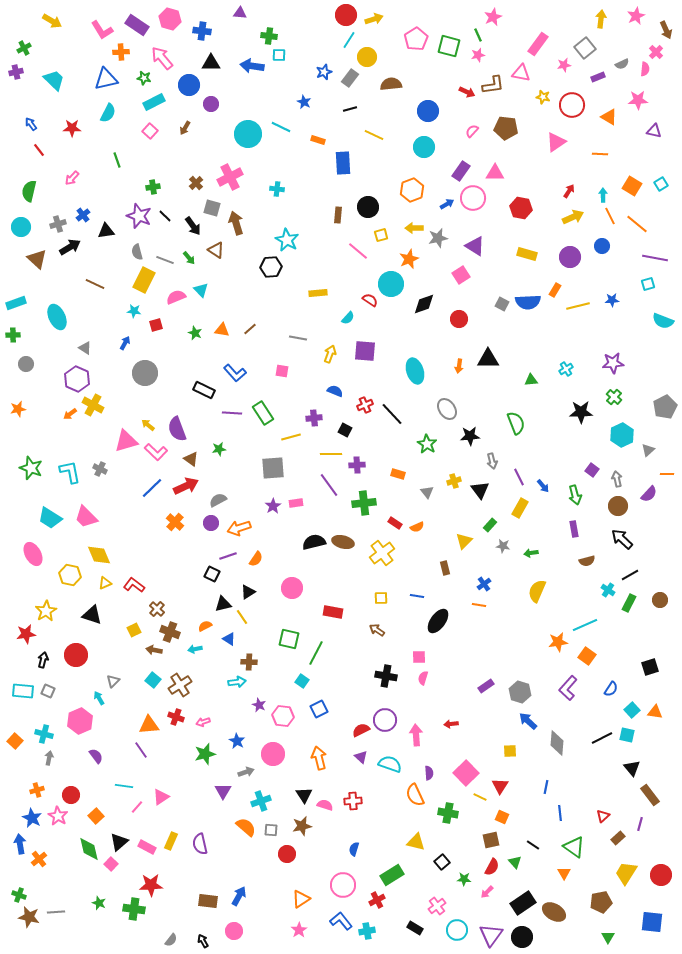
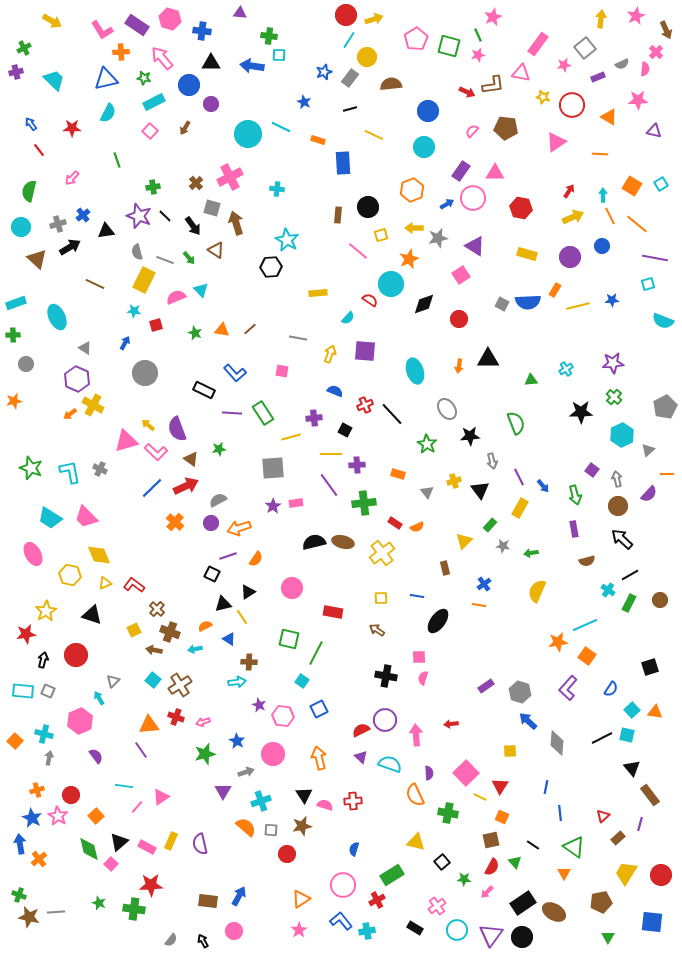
orange star at (18, 409): moved 4 px left, 8 px up
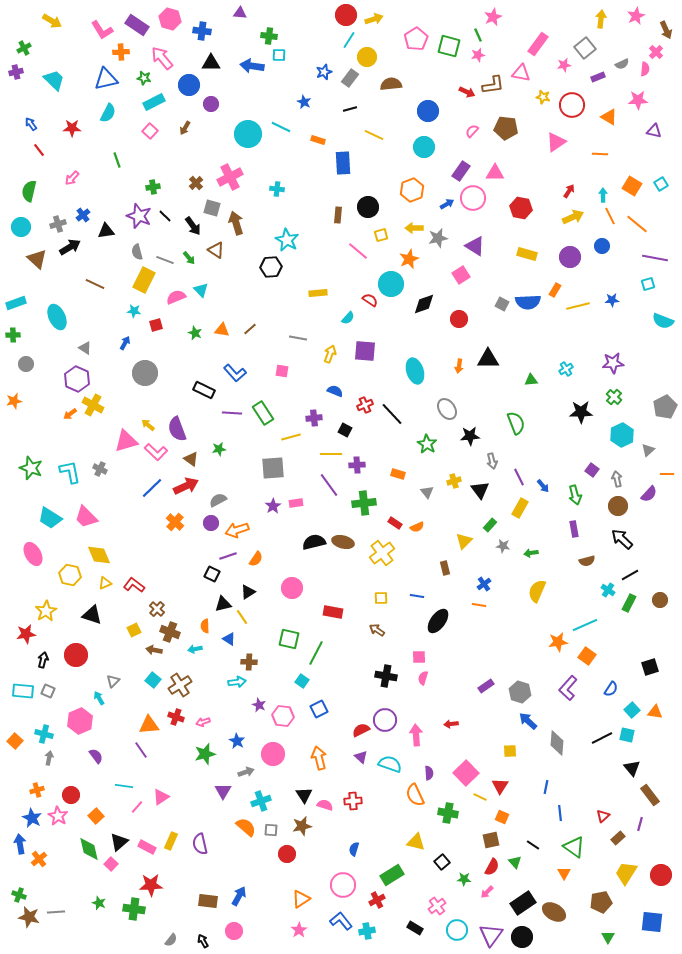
orange arrow at (239, 528): moved 2 px left, 2 px down
orange semicircle at (205, 626): rotated 64 degrees counterclockwise
